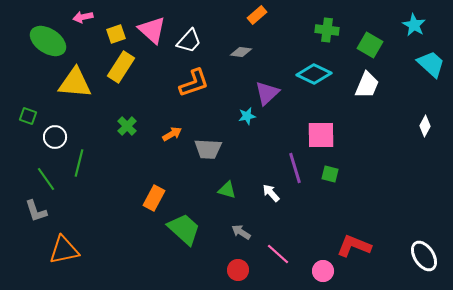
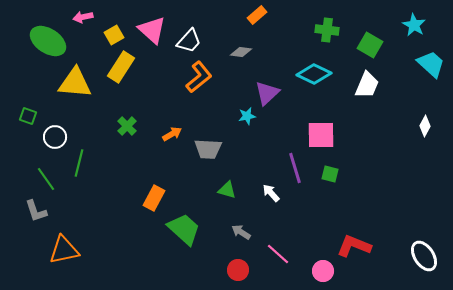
yellow square at (116, 34): moved 2 px left, 1 px down; rotated 12 degrees counterclockwise
orange L-shape at (194, 83): moved 5 px right, 6 px up; rotated 20 degrees counterclockwise
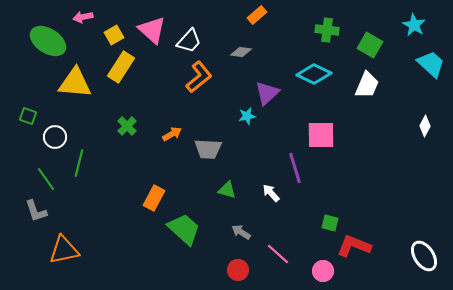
green square at (330, 174): moved 49 px down
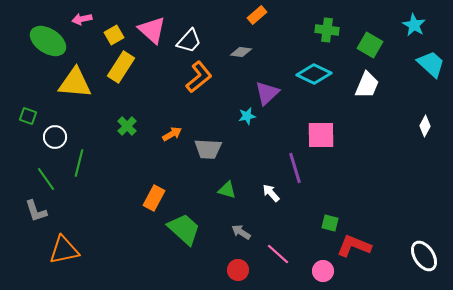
pink arrow at (83, 17): moved 1 px left, 2 px down
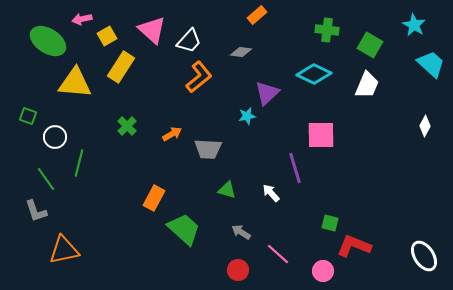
yellow square at (114, 35): moved 7 px left, 1 px down
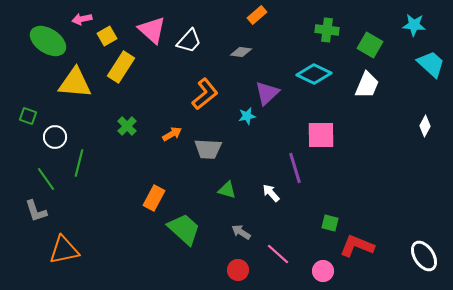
cyan star at (414, 25): rotated 25 degrees counterclockwise
orange L-shape at (199, 77): moved 6 px right, 17 px down
red L-shape at (354, 246): moved 3 px right
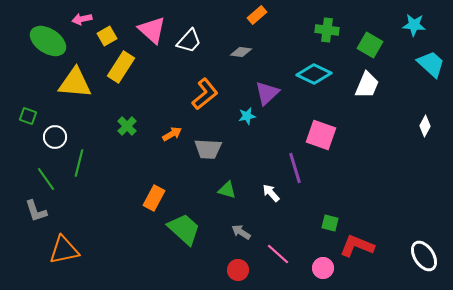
pink square at (321, 135): rotated 20 degrees clockwise
pink circle at (323, 271): moved 3 px up
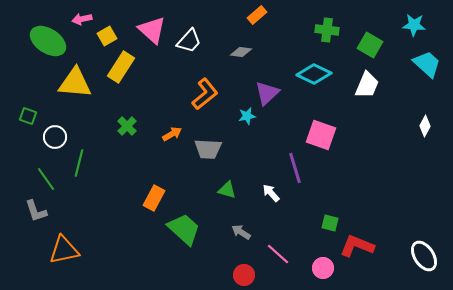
cyan trapezoid at (431, 64): moved 4 px left
red circle at (238, 270): moved 6 px right, 5 px down
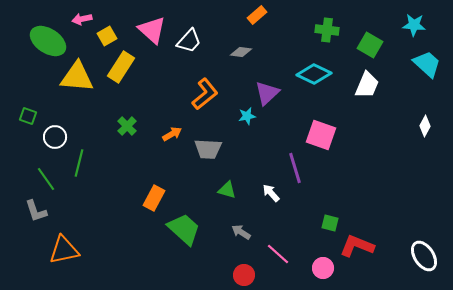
yellow triangle at (75, 83): moved 2 px right, 6 px up
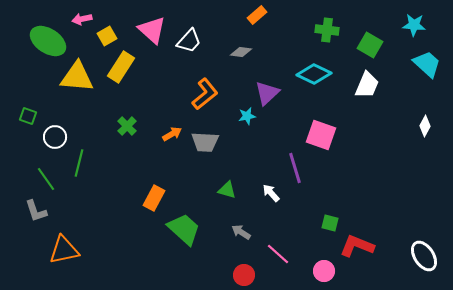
gray trapezoid at (208, 149): moved 3 px left, 7 px up
pink circle at (323, 268): moved 1 px right, 3 px down
